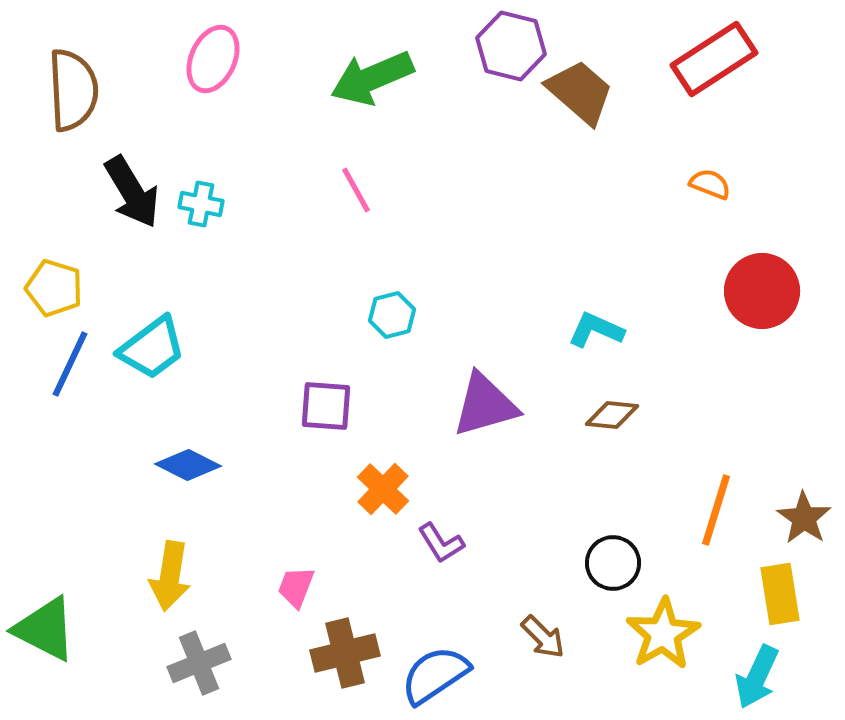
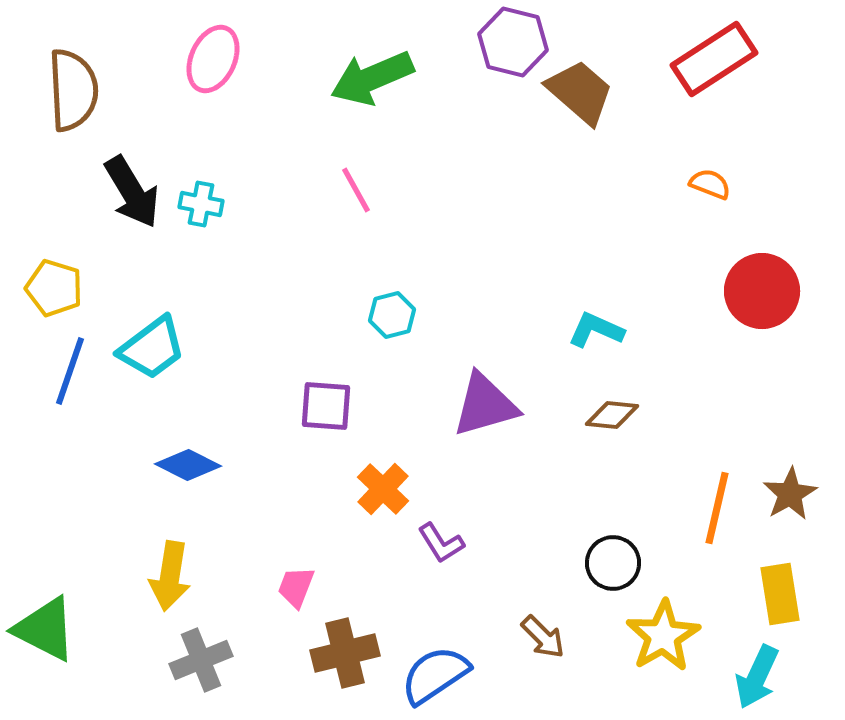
purple hexagon: moved 2 px right, 4 px up
blue line: moved 7 px down; rotated 6 degrees counterclockwise
orange line: moved 1 px right, 2 px up; rotated 4 degrees counterclockwise
brown star: moved 14 px left, 24 px up; rotated 8 degrees clockwise
yellow star: moved 2 px down
gray cross: moved 2 px right, 3 px up
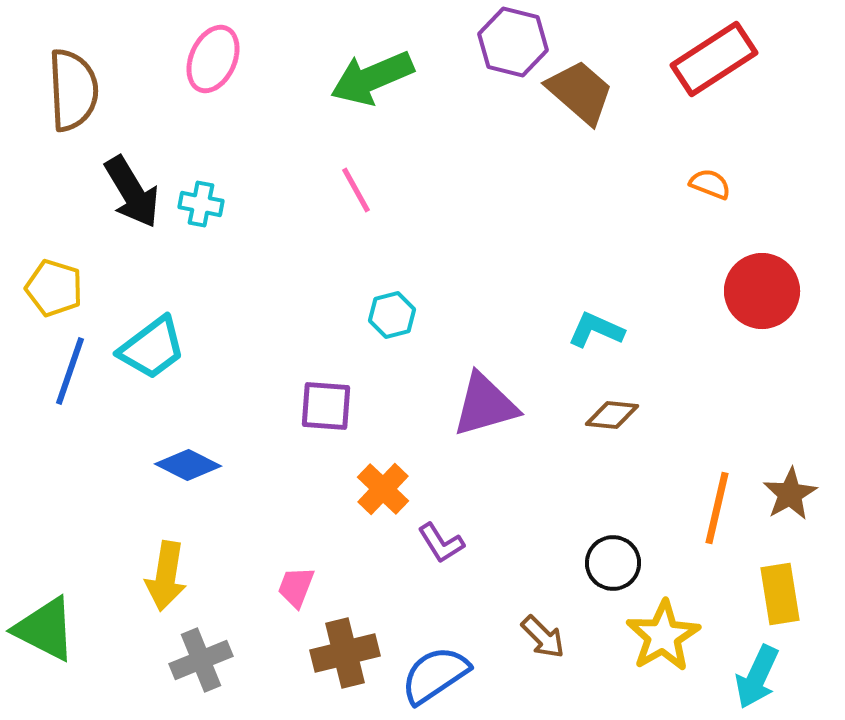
yellow arrow: moved 4 px left
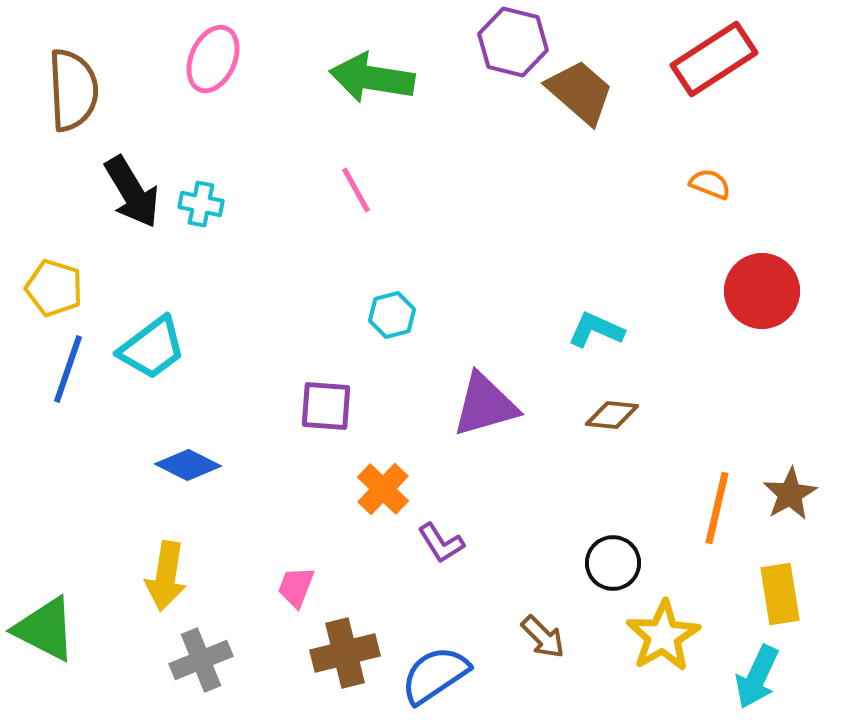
green arrow: rotated 32 degrees clockwise
blue line: moved 2 px left, 2 px up
